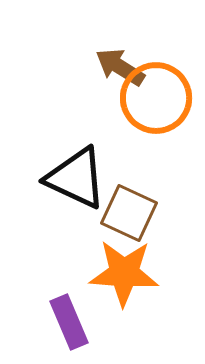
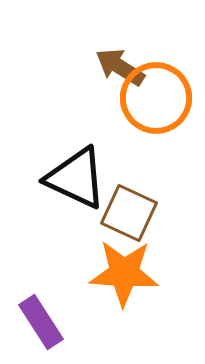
purple rectangle: moved 28 px left; rotated 10 degrees counterclockwise
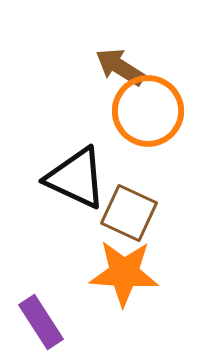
orange circle: moved 8 px left, 13 px down
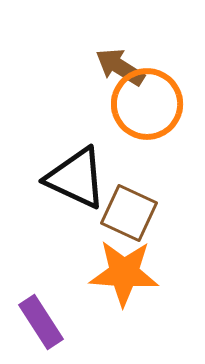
orange circle: moved 1 px left, 7 px up
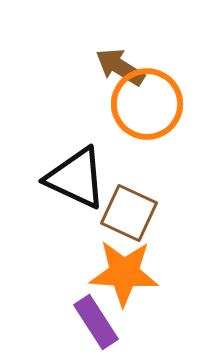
purple rectangle: moved 55 px right
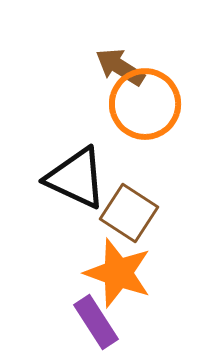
orange circle: moved 2 px left
brown square: rotated 8 degrees clockwise
orange star: moved 6 px left; rotated 16 degrees clockwise
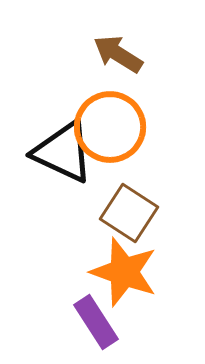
brown arrow: moved 2 px left, 13 px up
orange circle: moved 35 px left, 23 px down
black triangle: moved 13 px left, 26 px up
orange star: moved 6 px right, 1 px up
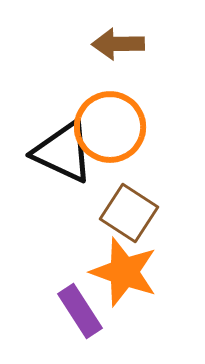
brown arrow: moved 10 px up; rotated 33 degrees counterclockwise
purple rectangle: moved 16 px left, 11 px up
